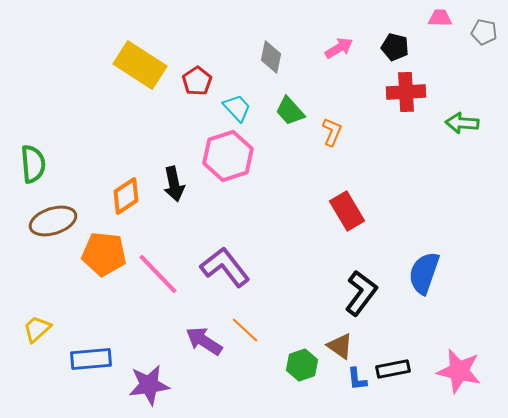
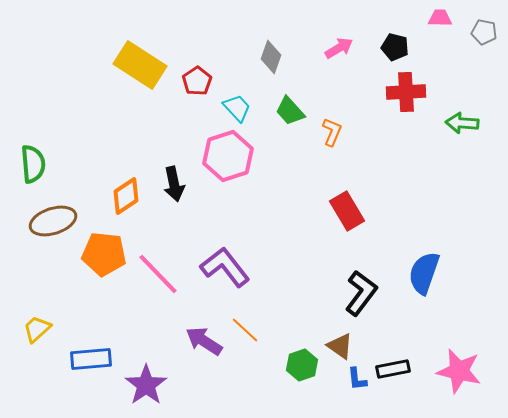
gray diamond: rotated 8 degrees clockwise
purple star: moved 3 px left; rotated 27 degrees counterclockwise
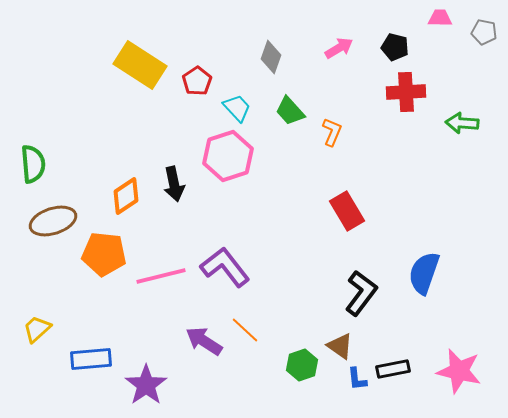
pink line: moved 3 px right, 2 px down; rotated 60 degrees counterclockwise
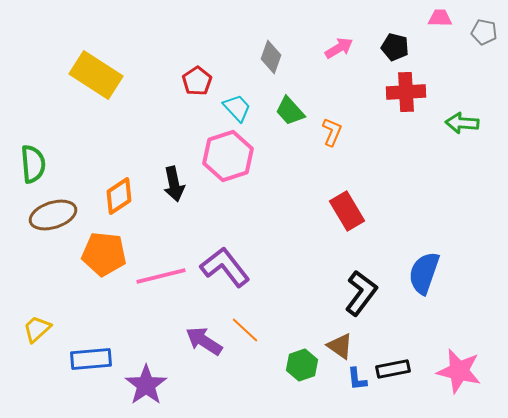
yellow rectangle: moved 44 px left, 10 px down
orange diamond: moved 7 px left
brown ellipse: moved 6 px up
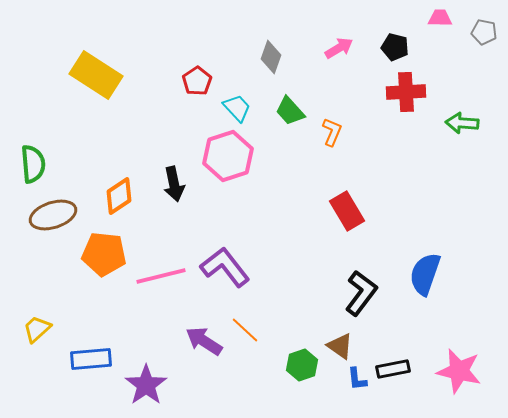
blue semicircle: moved 1 px right, 1 px down
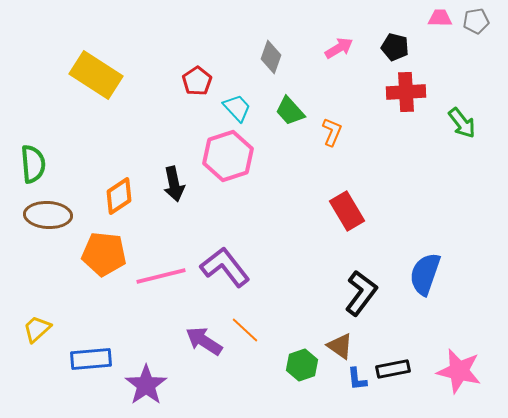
gray pentagon: moved 8 px left, 11 px up; rotated 20 degrees counterclockwise
green arrow: rotated 132 degrees counterclockwise
brown ellipse: moved 5 px left; rotated 21 degrees clockwise
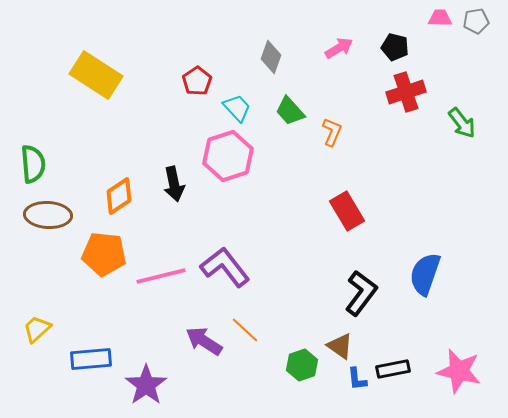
red cross: rotated 15 degrees counterclockwise
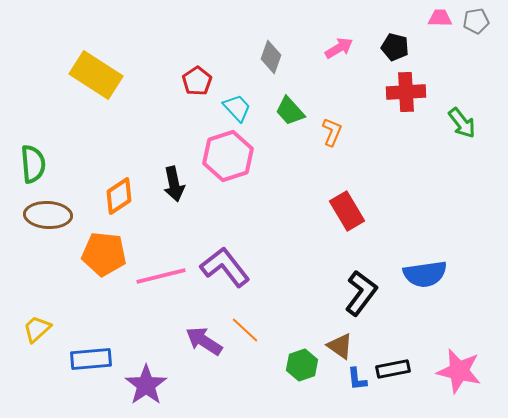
red cross: rotated 15 degrees clockwise
blue semicircle: rotated 117 degrees counterclockwise
